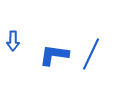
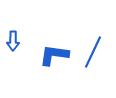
blue line: moved 2 px right, 2 px up
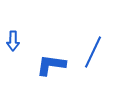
blue L-shape: moved 3 px left, 10 px down
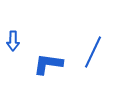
blue L-shape: moved 3 px left, 1 px up
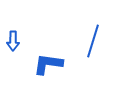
blue line: moved 11 px up; rotated 8 degrees counterclockwise
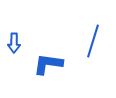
blue arrow: moved 1 px right, 2 px down
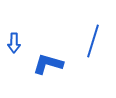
blue L-shape: rotated 8 degrees clockwise
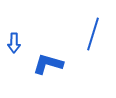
blue line: moved 7 px up
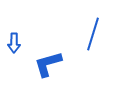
blue L-shape: rotated 32 degrees counterclockwise
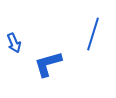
blue arrow: rotated 24 degrees counterclockwise
